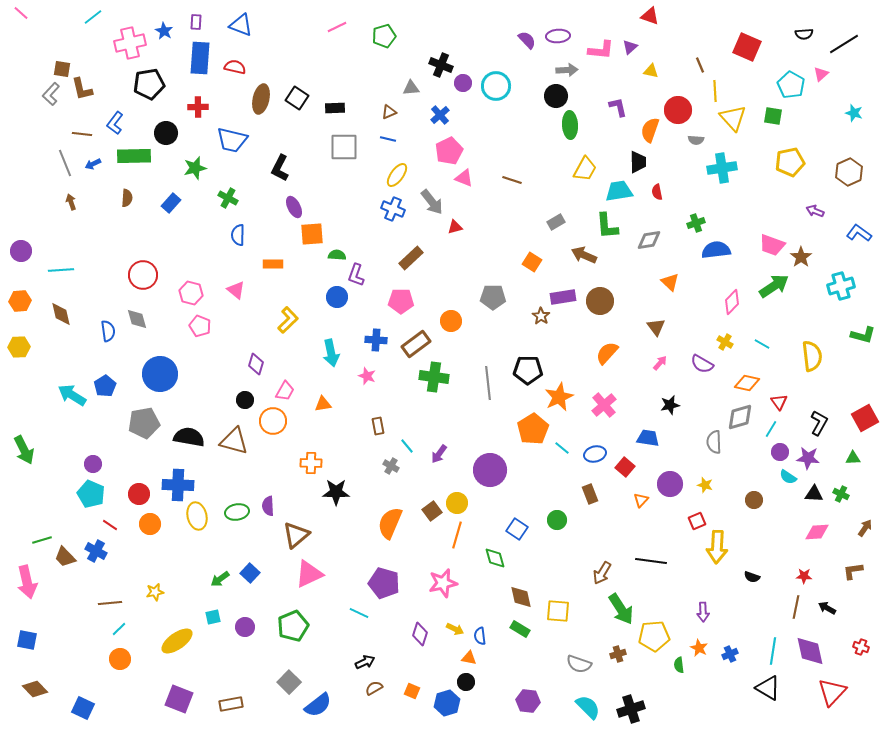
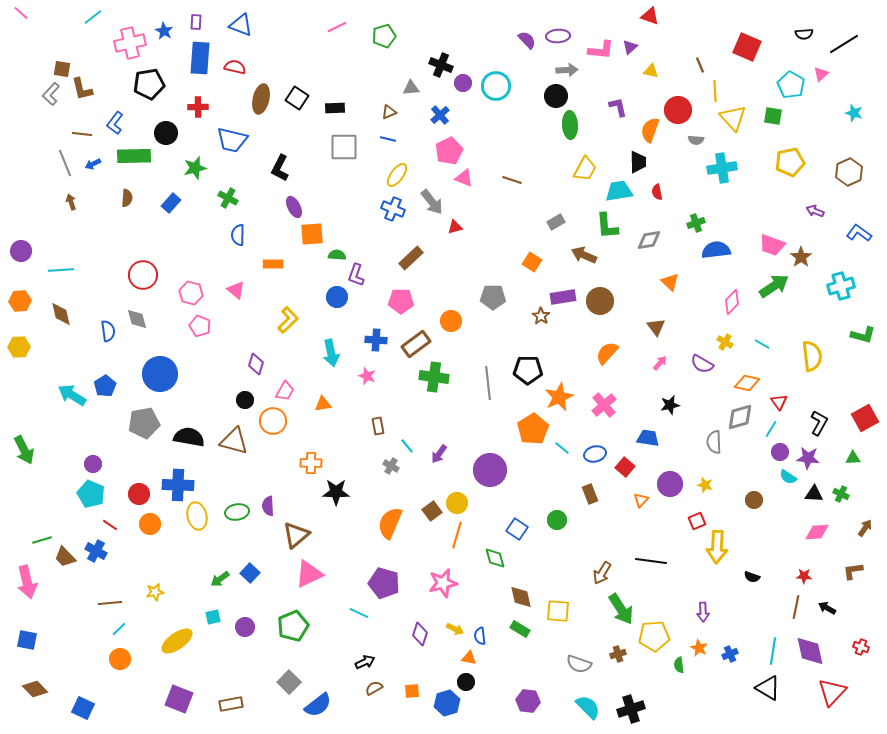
orange square at (412, 691): rotated 28 degrees counterclockwise
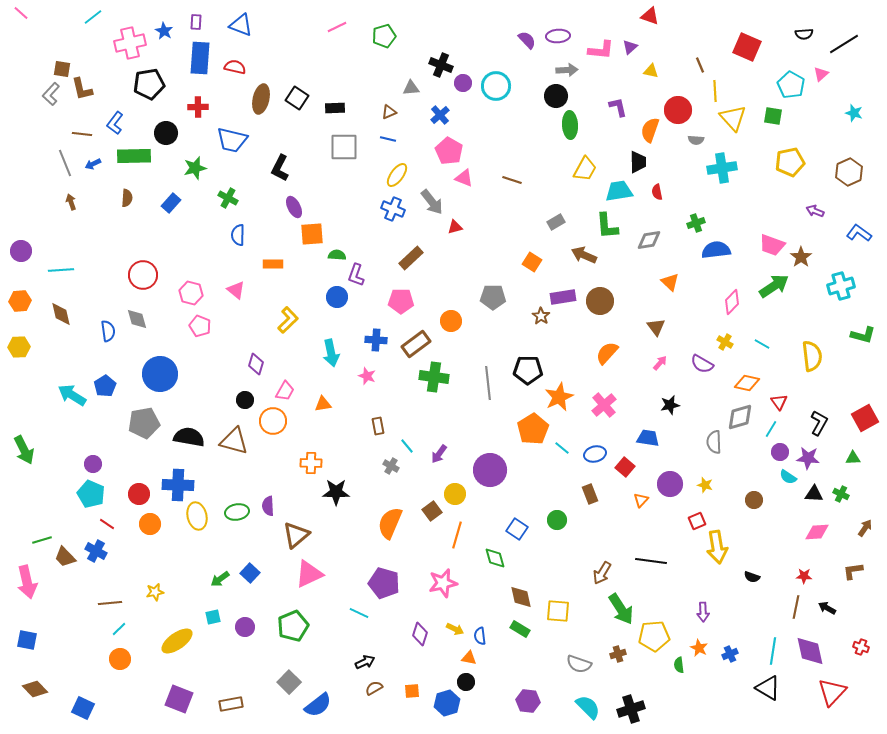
pink pentagon at (449, 151): rotated 16 degrees counterclockwise
yellow circle at (457, 503): moved 2 px left, 9 px up
red line at (110, 525): moved 3 px left, 1 px up
yellow arrow at (717, 547): rotated 12 degrees counterclockwise
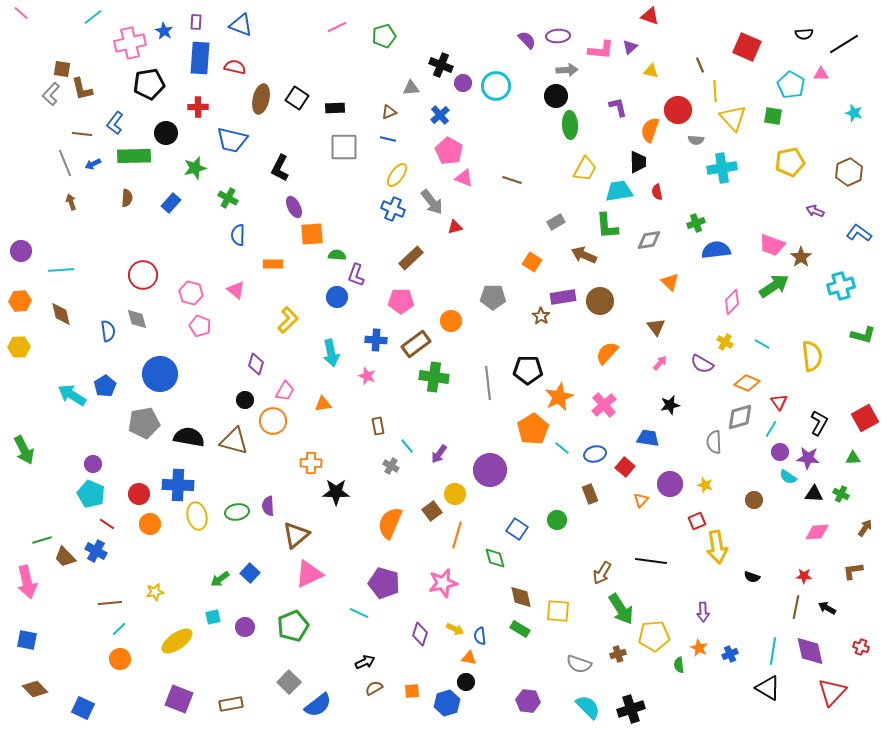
pink triangle at (821, 74): rotated 42 degrees clockwise
orange diamond at (747, 383): rotated 10 degrees clockwise
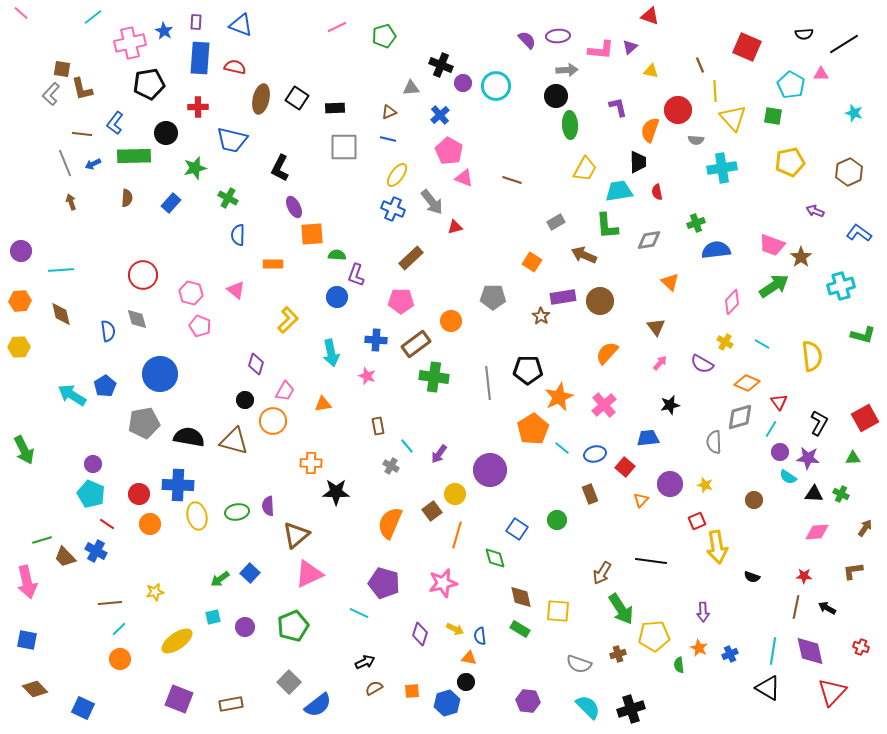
blue trapezoid at (648, 438): rotated 15 degrees counterclockwise
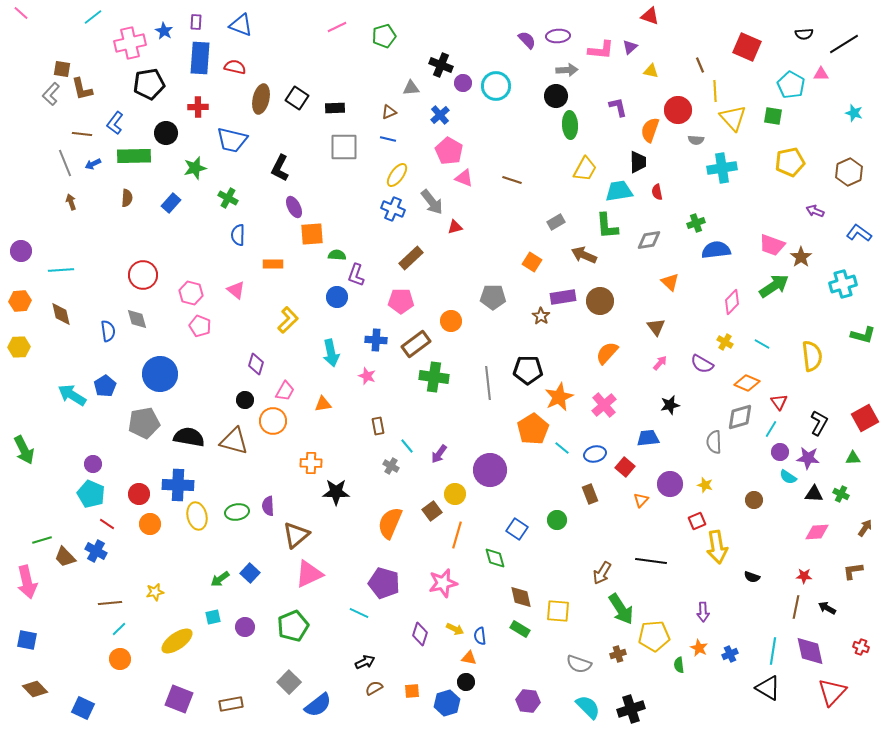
cyan cross at (841, 286): moved 2 px right, 2 px up
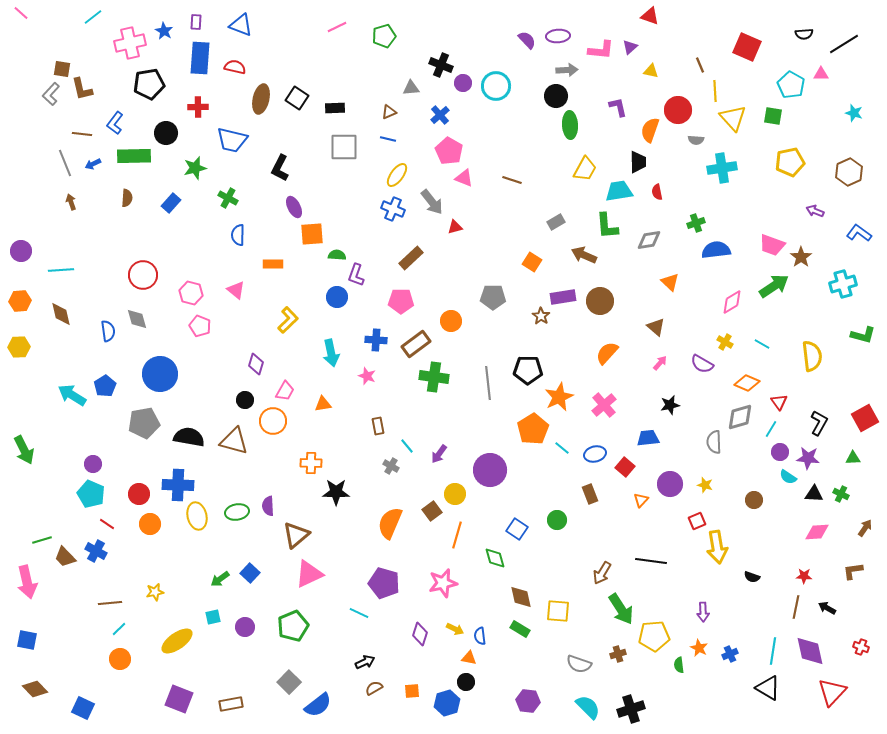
pink diamond at (732, 302): rotated 15 degrees clockwise
brown triangle at (656, 327): rotated 12 degrees counterclockwise
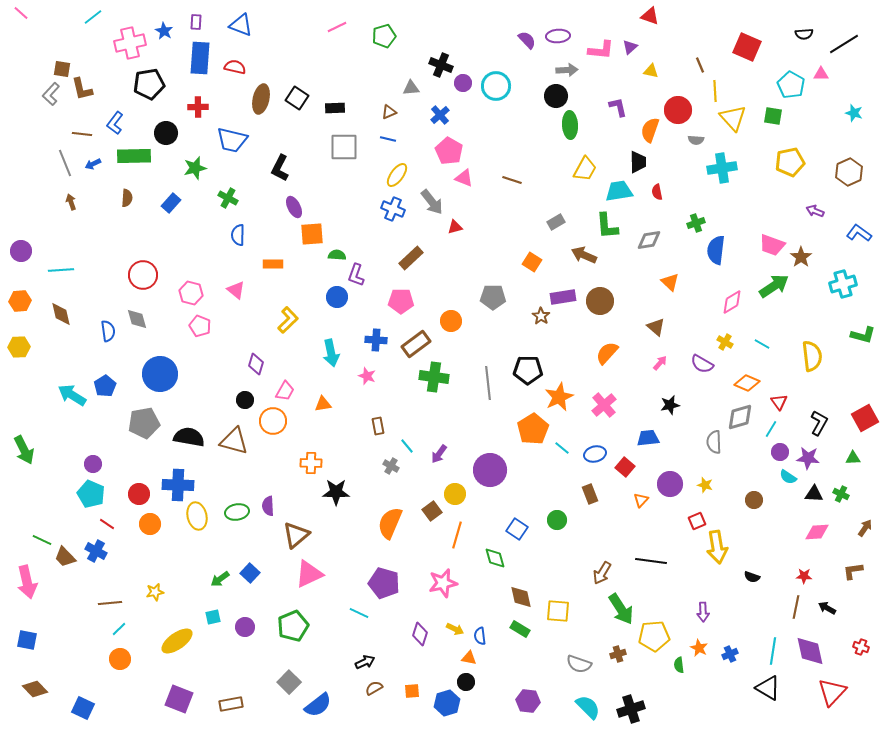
blue semicircle at (716, 250): rotated 76 degrees counterclockwise
green line at (42, 540): rotated 42 degrees clockwise
